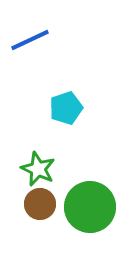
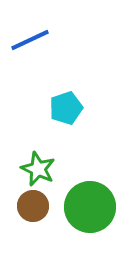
brown circle: moved 7 px left, 2 px down
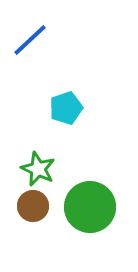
blue line: rotated 18 degrees counterclockwise
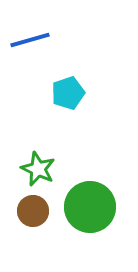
blue line: rotated 27 degrees clockwise
cyan pentagon: moved 2 px right, 15 px up
brown circle: moved 5 px down
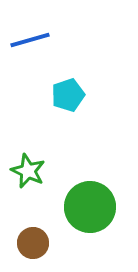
cyan pentagon: moved 2 px down
green star: moved 10 px left, 2 px down
brown circle: moved 32 px down
